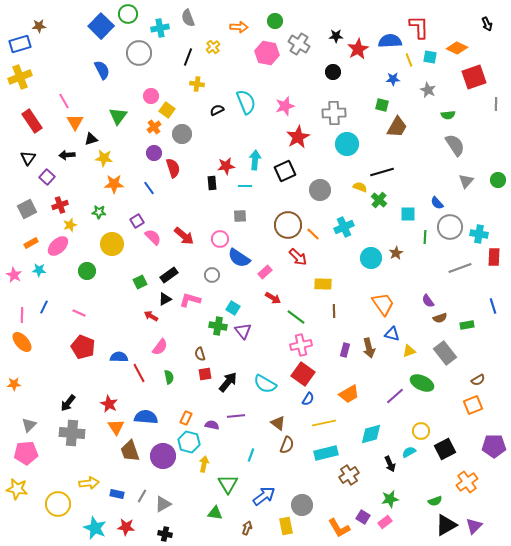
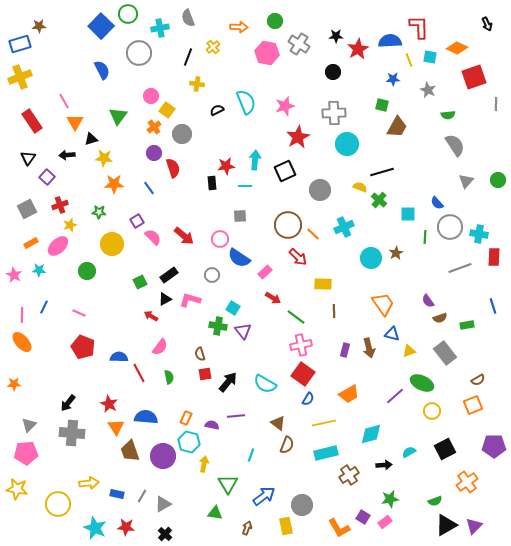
yellow circle at (421, 431): moved 11 px right, 20 px up
black arrow at (390, 464): moved 6 px left, 1 px down; rotated 70 degrees counterclockwise
black cross at (165, 534): rotated 32 degrees clockwise
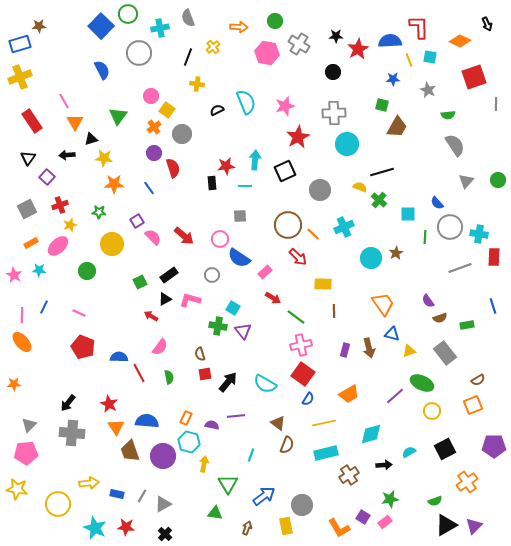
orange diamond at (457, 48): moved 3 px right, 7 px up
blue semicircle at (146, 417): moved 1 px right, 4 px down
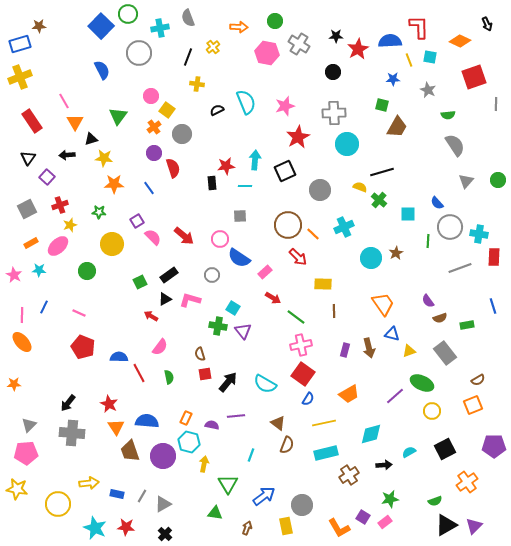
green line at (425, 237): moved 3 px right, 4 px down
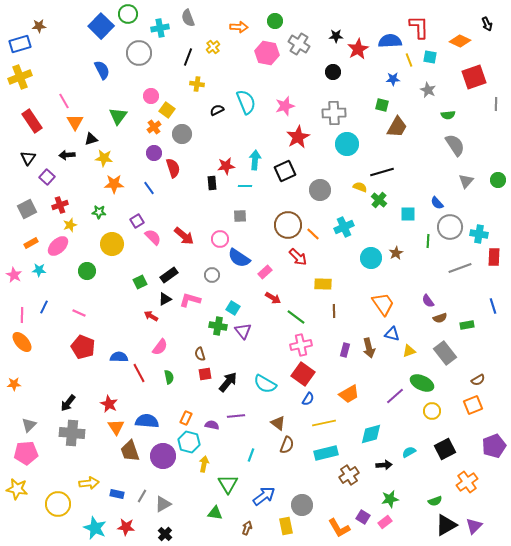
purple pentagon at (494, 446): rotated 20 degrees counterclockwise
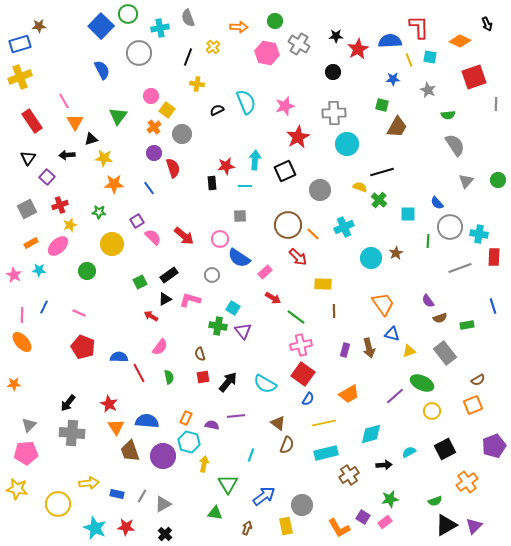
red square at (205, 374): moved 2 px left, 3 px down
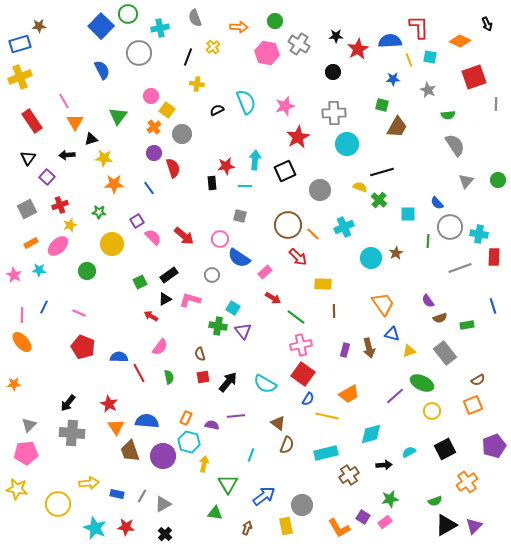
gray semicircle at (188, 18): moved 7 px right
gray square at (240, 216): rotated 16 degrees clockwise
yellow line at (324, 423): moved 3 px right, 7 px up; rotated 25 degrees clockwise
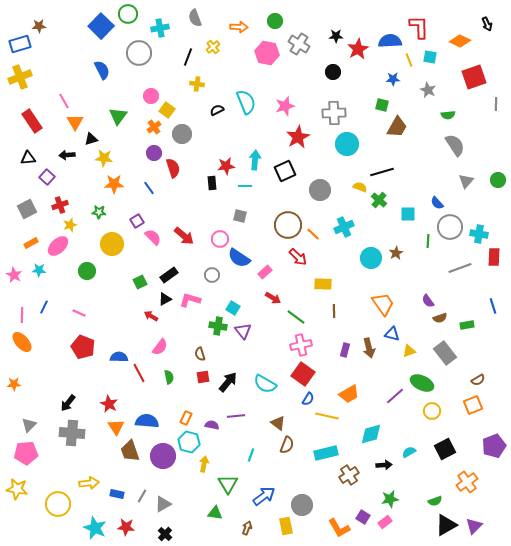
black triangle at (28, 158): rotated 49 degrees clockwise
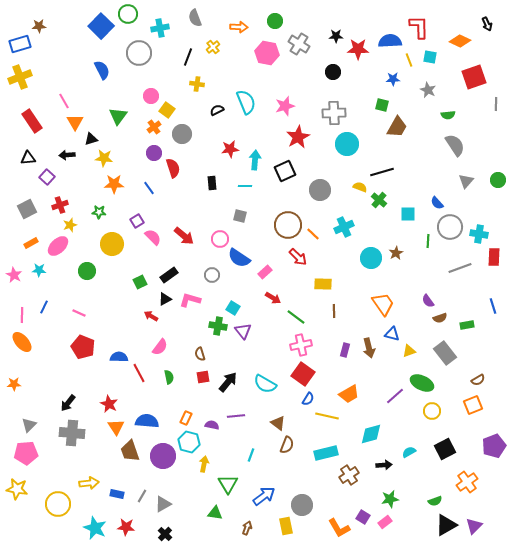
red star at (358, 49): rotated 30 degrees clockwise
red star at (226, 166): moved 4 px right, 17 px up
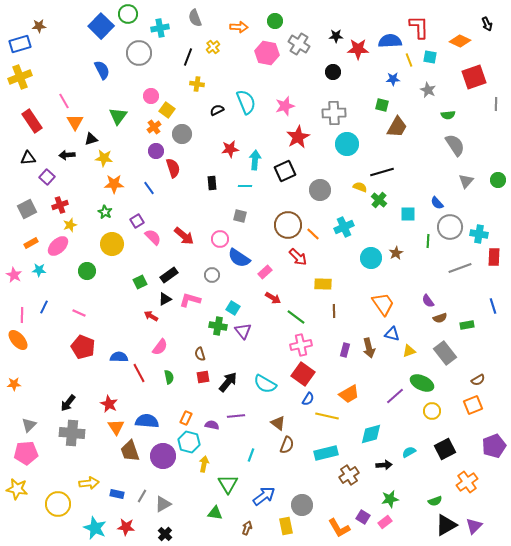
purple circle at (154, 153): moved 2 px right, 2 px up
green star at (99, 212): moved 6 px right; rotated 24 degrees clockwise
orange ellipse at (22, 342): moved 4 px left, 2 px up
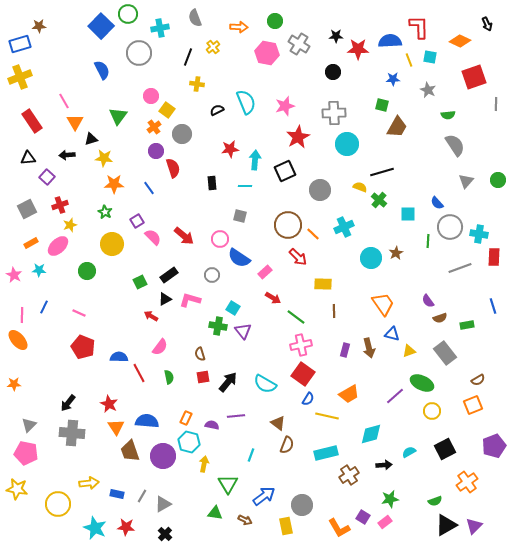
pink pentagon at (26, 453): rotated 15 degrees clockwise
brown arrow at (247, 528): moved 2 px left, 8 px up; rotated 96 degrees clockwise
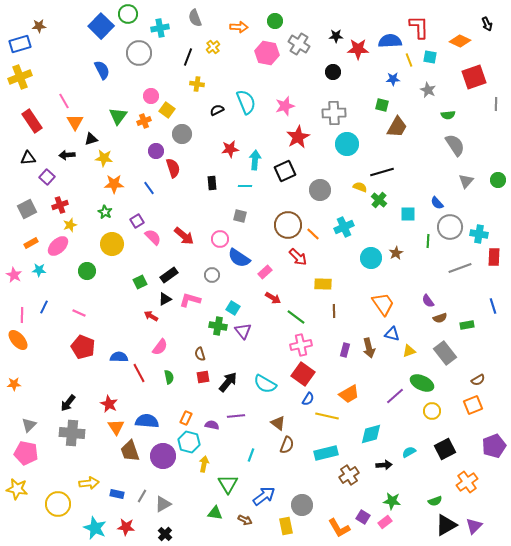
orange cross at (154, 127): moved 10 px left, 6 px up; rotated 16 degrees clockwise
green star at (390, 499): moved 2 px right, 2 px down; rotated 18 degrees clockwise
